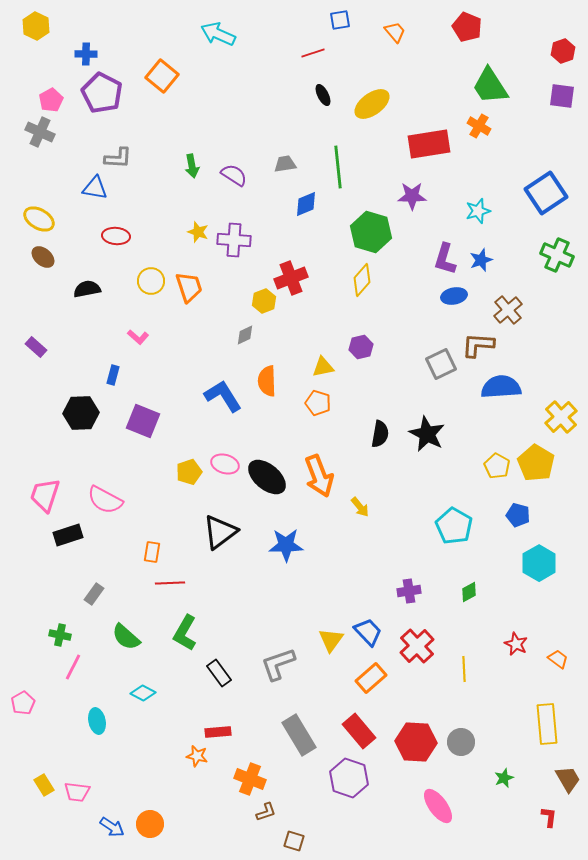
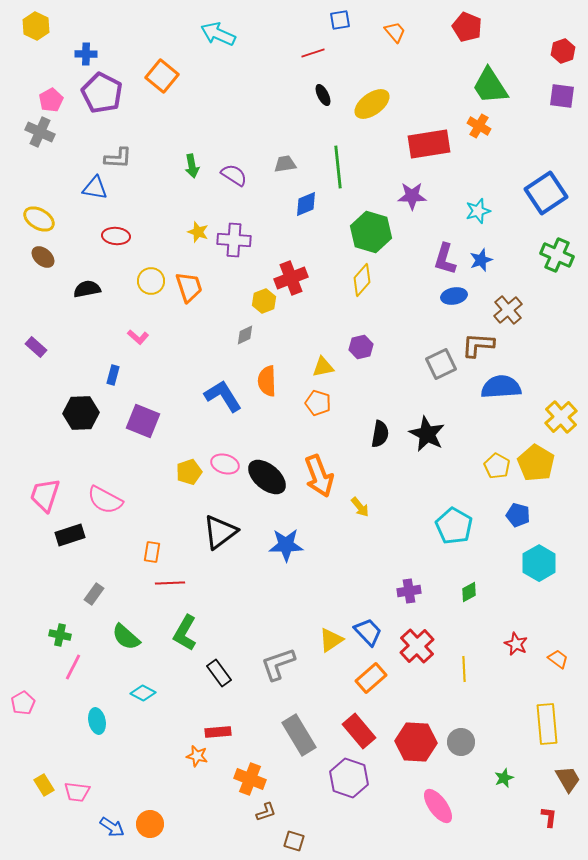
black rectangle at (68, 535): moved 2 px right
yellow triangle at (331, 640): rotated 20 degrees clockwise
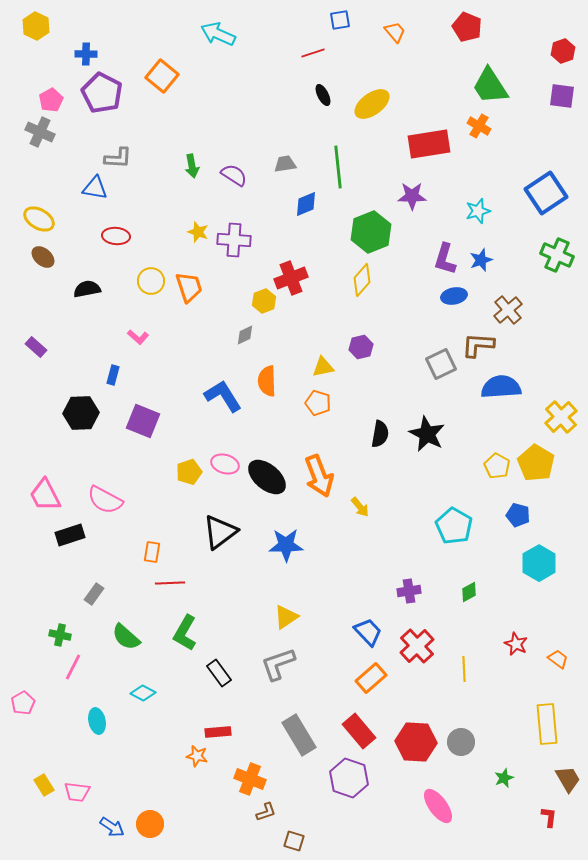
green hexagon at (371, 232): rotated 21 degrees clockwise
pink trapezoid at (45, 495): rotated 45 degrees counterclockwise
yellow triangle at (331, 640): moved 45 px left, 23 px up
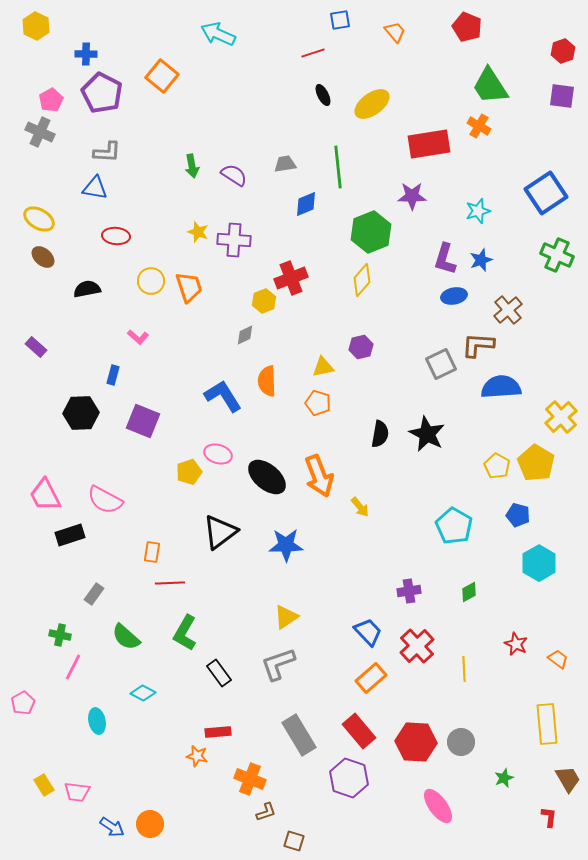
gray L-shape at (118, 158): moved 11 px left, 6 px up
pink ellipse at (225, 464): moved 7 px left, 10 px up
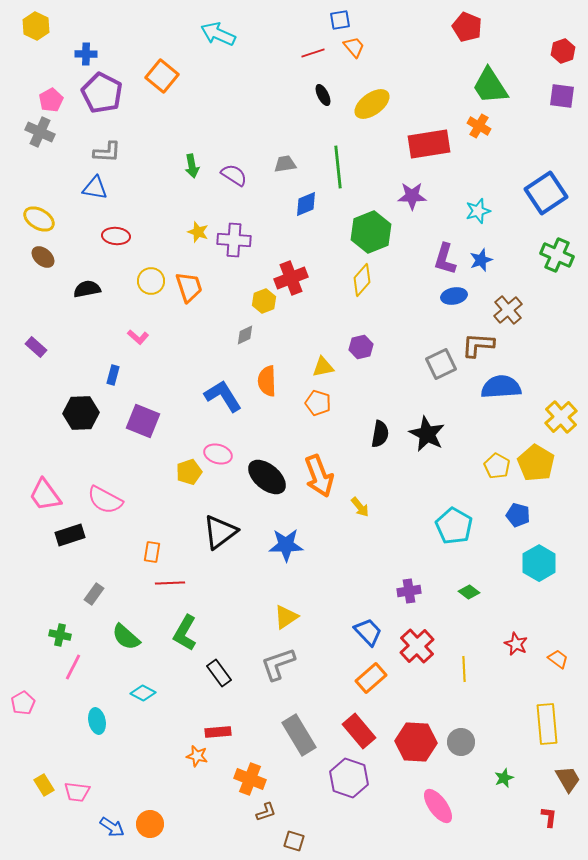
orange trapezoid at (395, 32): moved 41 px left, 15 px down
pink trapezoid at (45, 495): rotated 9 degrees counterclockwise
green diamond at (469, 592): rotated 65 degrees clockwise
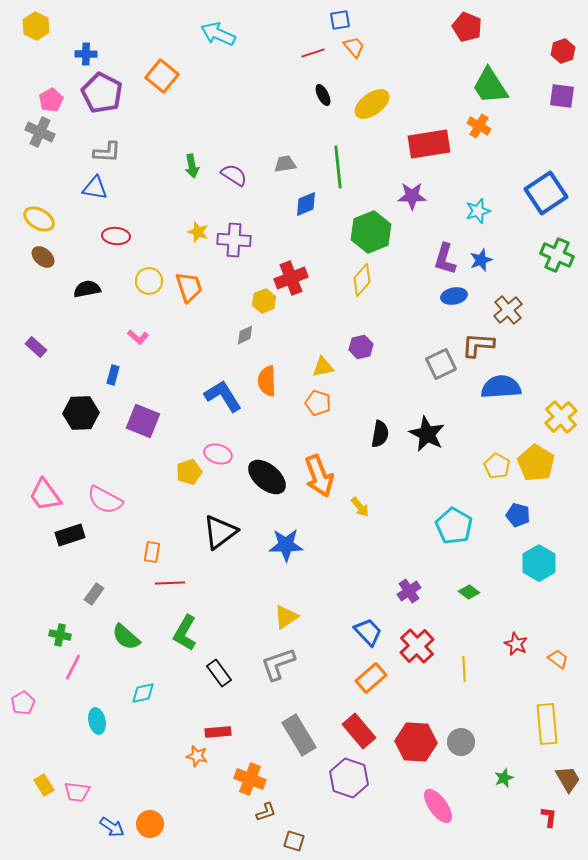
yellow circle at (151, 281): moved 2 px left
purple cross at (409, 591): rotated 25 degrees counterclockwise
cyan diamond at (143, 693): rotated 40 degrees counterclockwise
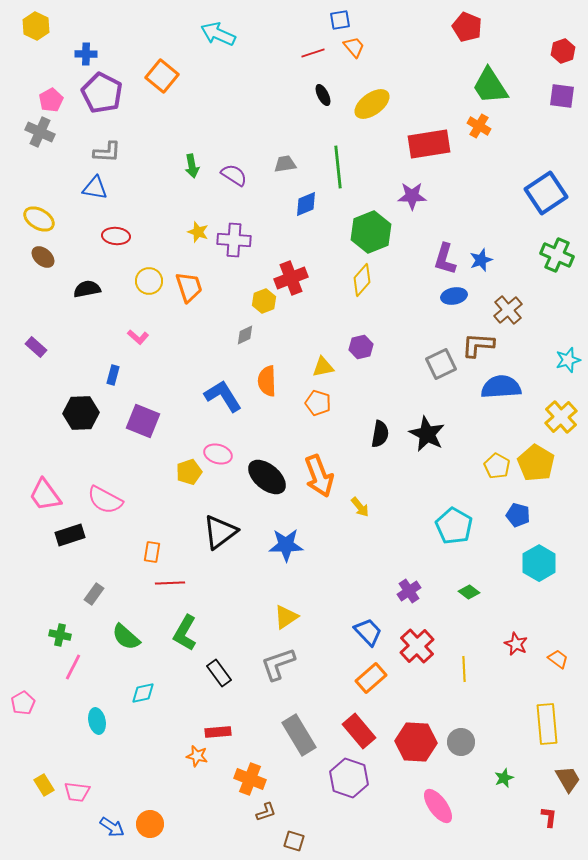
cyan star at (478, 211): moved 90 px right, 149 px down
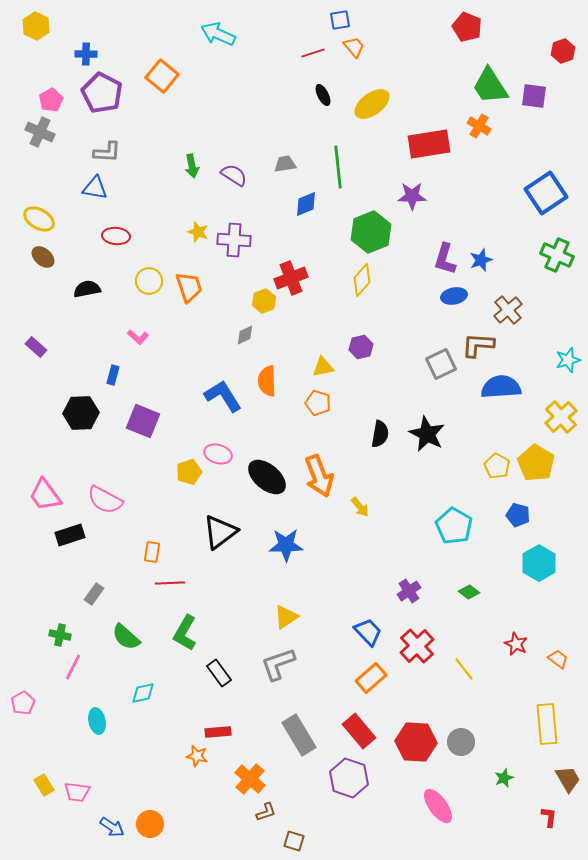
purple square at (562, 96): moved 28 px left
yellow line at (464, 669): rotated 35 degrees counterclockwise
orange cross at (250, 779): rotated 20 degrees clockwise
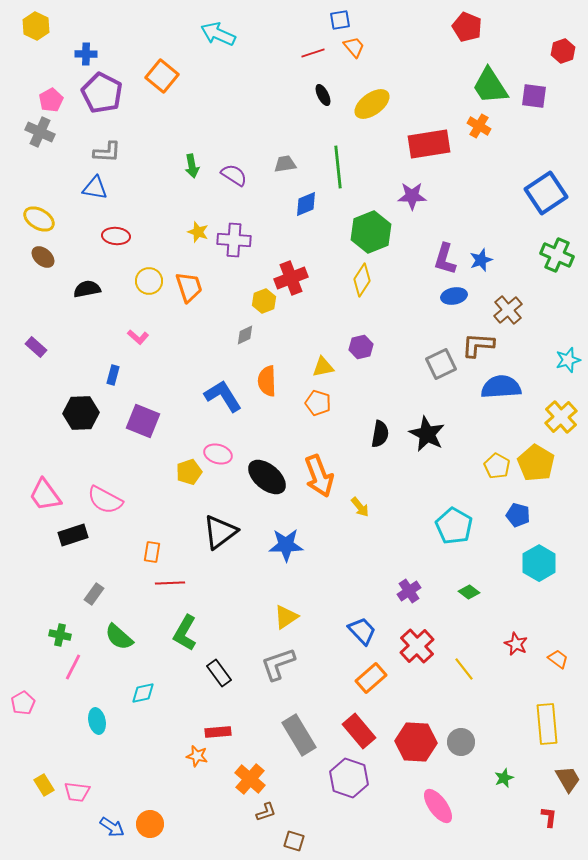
yellow diamond at (362, 280): rotated 8 degrees counterclockwise
black rectangle at (70, 535): moved 3 px right
blue trapezoid at (368, 632): moved 6 px left, 1 px up
green semicircle at (126, 637): moved 7 px left
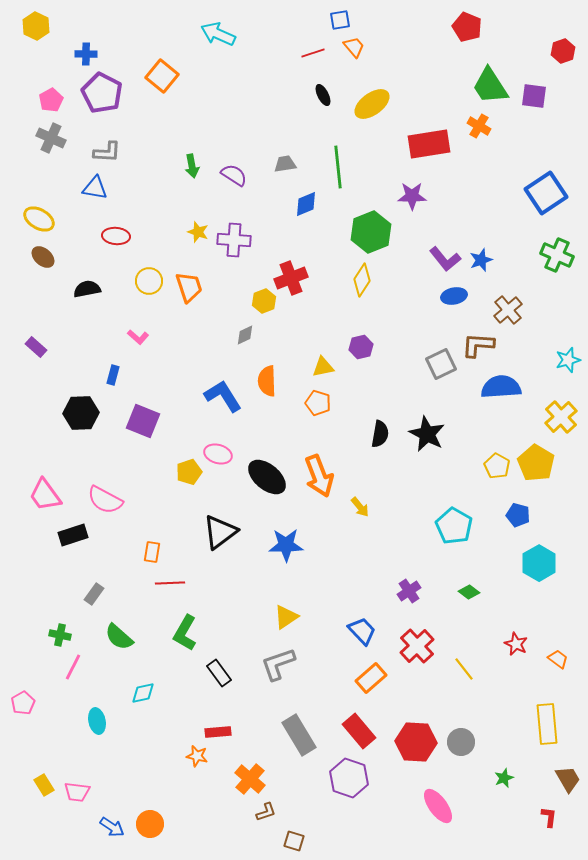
gray cross at (40, 132): moved 11 px right, 6 px down
purple L-shape at (445, 259): rotated 56 degrees counterclockwise
